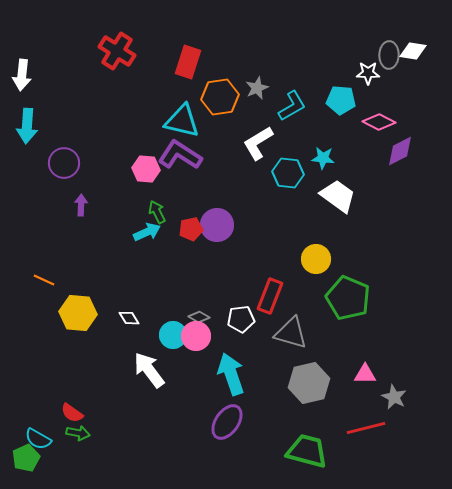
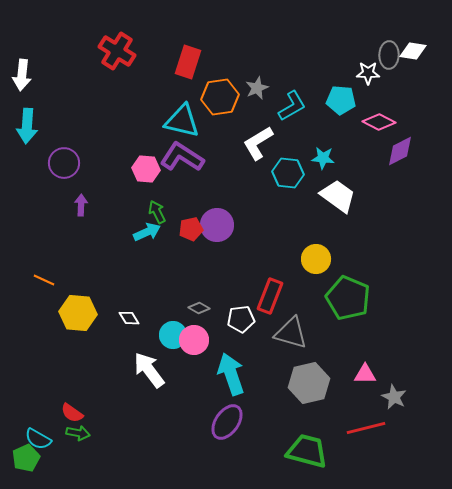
purple L-shape at (180, 155): moved 2 px right, 2 px down
gray diamond at (199, 317): moved 9 px up
pink circle at (196, 336): moved 2 px left, 4 px down
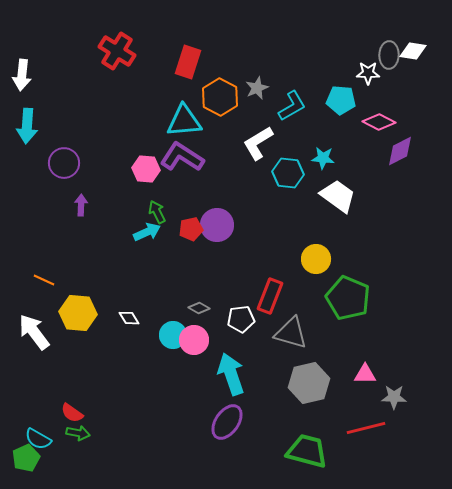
orange hexagon at (220, 97): rotated 24 degrees counterclockwise
cyan triangle at (182, 121): moved 2 px right; rotated 18 degrees counterclockwise
white arrow at (149, 370): moved 115 px left, 38 px up
gray star at (394, 397): rotated 25 degrees counterclockwise
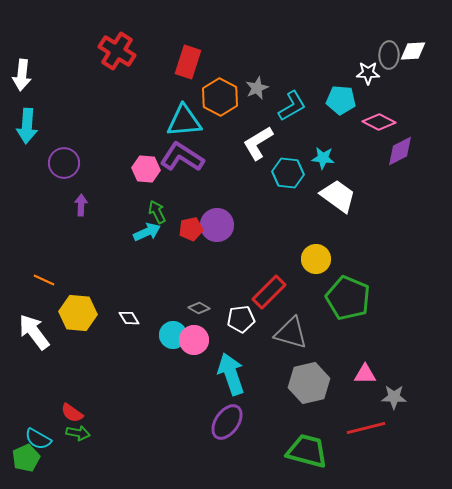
white diamond at (413, 51): rotated 12 degrees counterclockwise
red rectangle at (270, 296): moved 1 px left, 4 px up; rotated 24 degrees clockwise
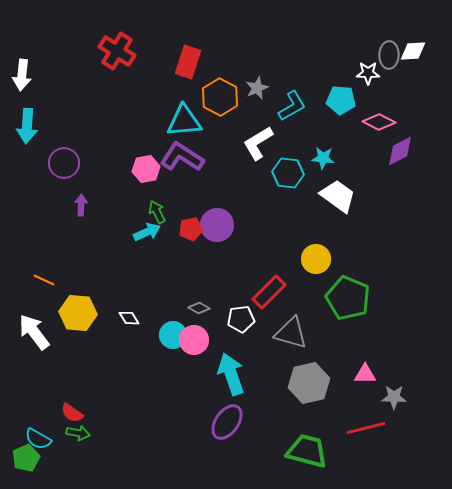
pink hexagon at (146, 169): rotated 16 degrees counterclockwise
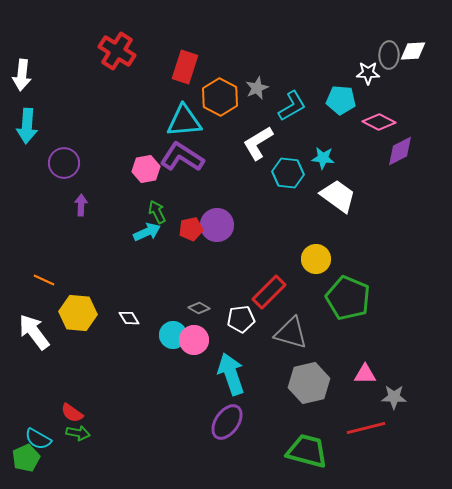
red rectangle at (188, 62): moved 3 px left, 5 px down
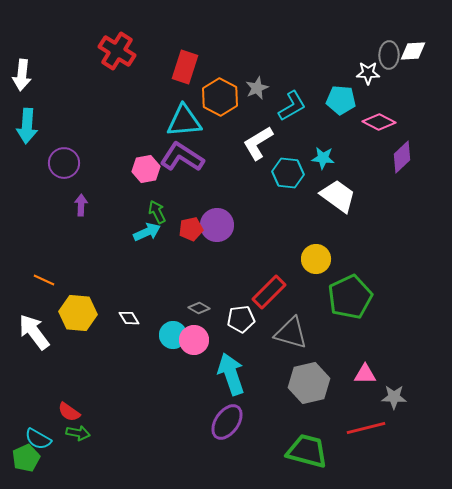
purple diamond at (400, 151): moved 2 px right, 6 px down; rotated 16 degrees counterclockwise
green pentagon at (348, 298): moved 2 px right, 1 px up; rotated 24 degrees clockwise
red semicircle at (72, 413): moved 3 px left, 1 px up
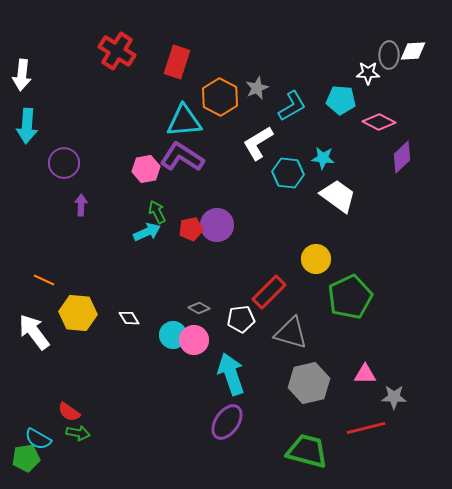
red rectangle at (185, 67): moved 8 px left, 5 px up
green pentagon at (26, 458): rotated 16 degrees clockwise
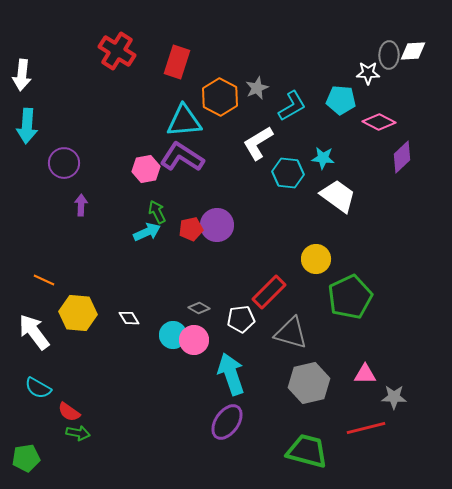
cyan semicircle at (38, 439): moved 51 px up
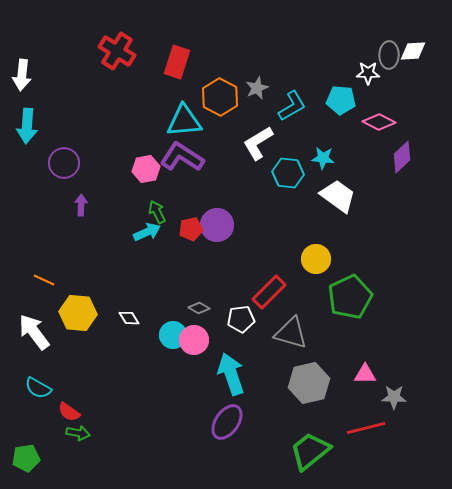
green trapezoid at (307, 451): moved 3 px right; rotated 54 degrees counterclockwise
